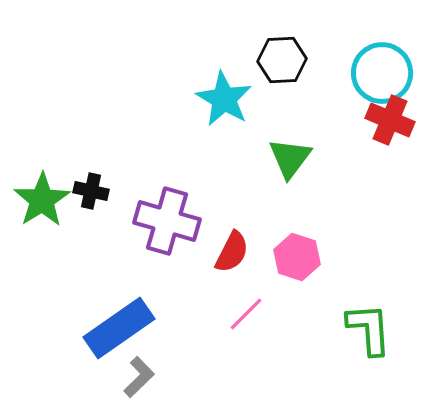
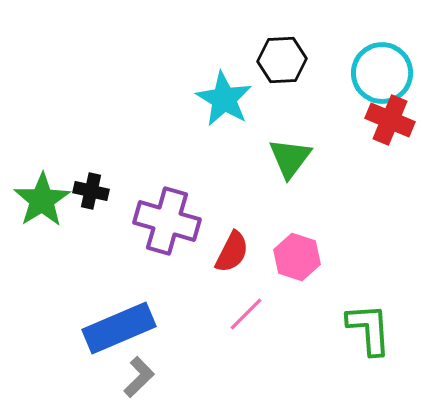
blue rectangle: rotated 12 degrees clockwise
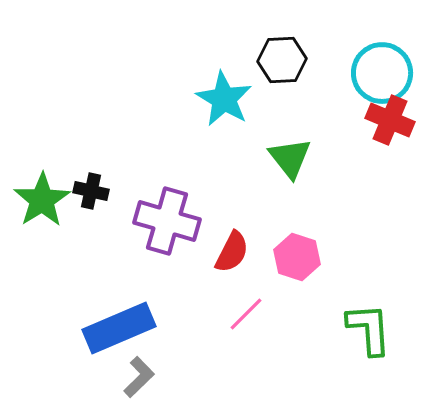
green triangle: rotated 15 degrees counterclockwise
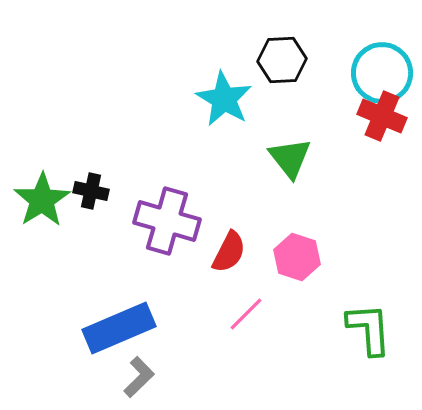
red cross: moved 8 px left, 4 px up
red semicircle: moved 3 px left
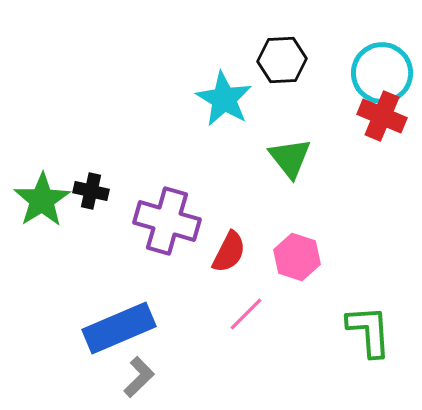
green L-shape: moved 2 px down
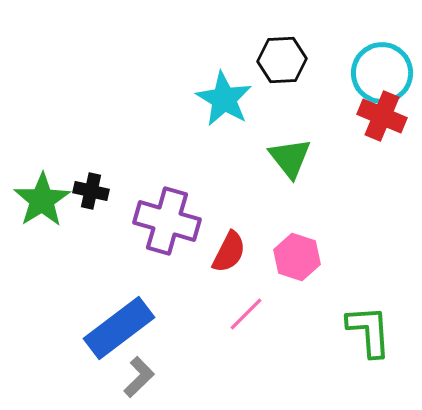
blue rectangle: rotated 14 degrees counterclockwise
